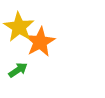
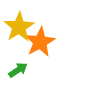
yellow star: rotated 8 degrees clockwise
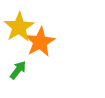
green arrow: rotated 18 degrees counterclockwise
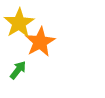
yellow star: moved 4 px up
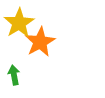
green arrow: moved 4 px left, 5 px down; rotated 48 degrees counterclockwise
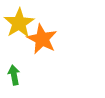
orange star: moved 2 px right, 3 px up; rotated 16 degrees counterclockwise
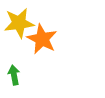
yellow star: rotated 24 degrees clockwise
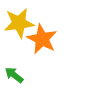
green arrow: rotated 42 degrees counterclockwise
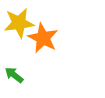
orange star: moved 1 px right, 1 px up
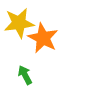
green arrow: moved 11 px right; rotated 24 degrees clockwise
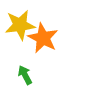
yellow star: moved 1 px right, 2 px down
